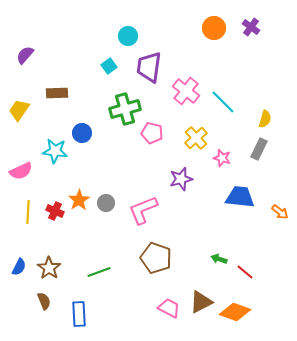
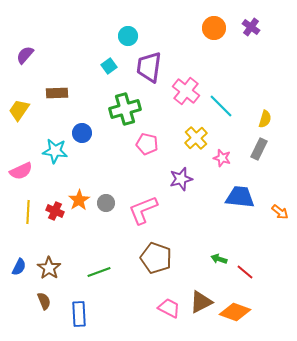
cyan line: moved 2 px left, 4 px down
pink pentagon: moved 5 px left, 11 px down
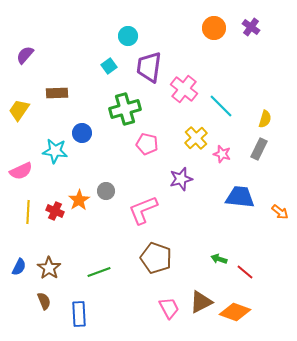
pink cross: moved 2 px left, 2 px up
pink star: moved 4 px up
gray circle: moved 12 px up
pink trapezoid: rotated 35 degrees clockwise
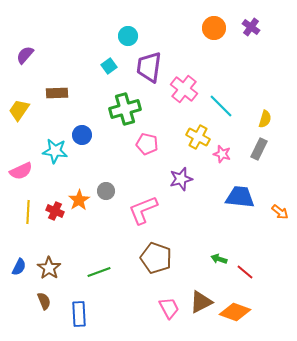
blue circle: moved 2 px down
yellow cross: moved 2 px right, 1 px up; rotated 20 degrees counterclockwise
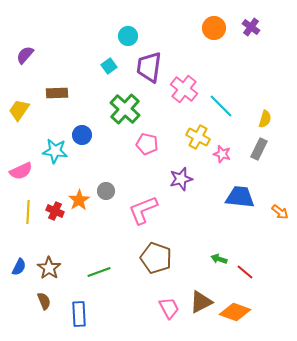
green cross: rotated 32 degrees counterclockwise
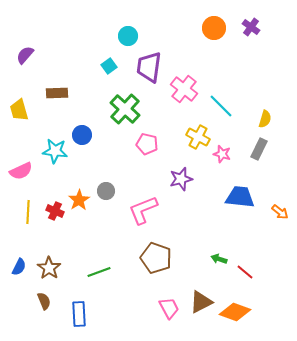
yellow trapezoid: rotated 50 degrees counterclockwise
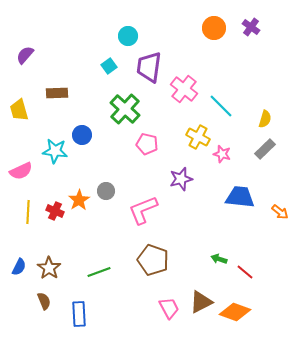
gray rectangle: moved 6 px right; rotated 20 degrees clockwise
brown pentagon: moved 3 px left, 2 px down
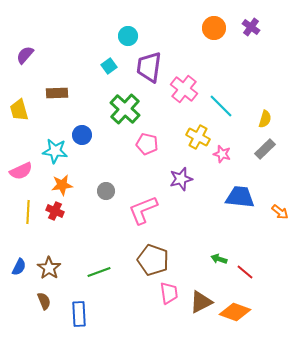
orange star: moved 17 px left, 15 px up; rotated 25 degrees clockwise
pink trapezoid: moved 15 px up; rotated 20 degrees clockwise
